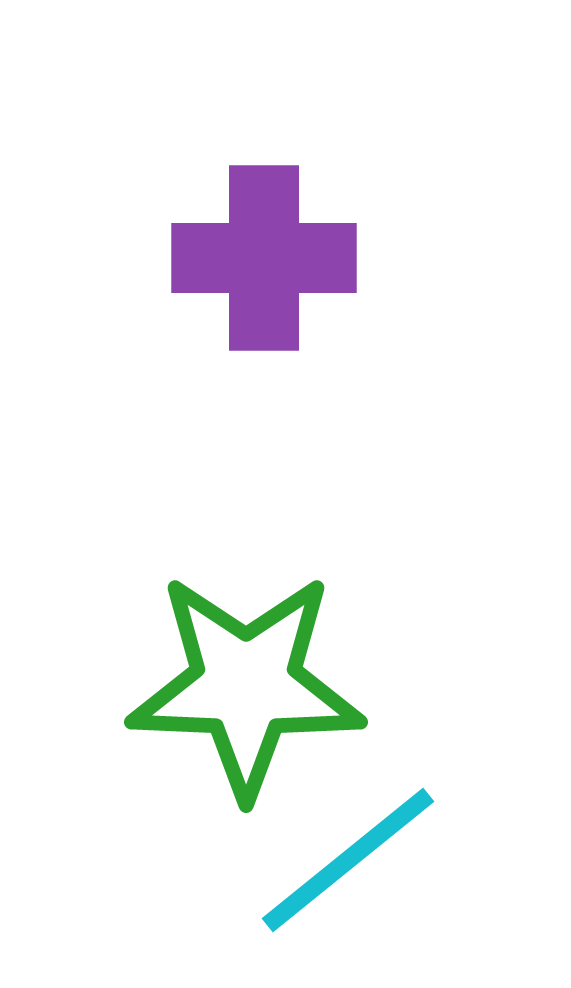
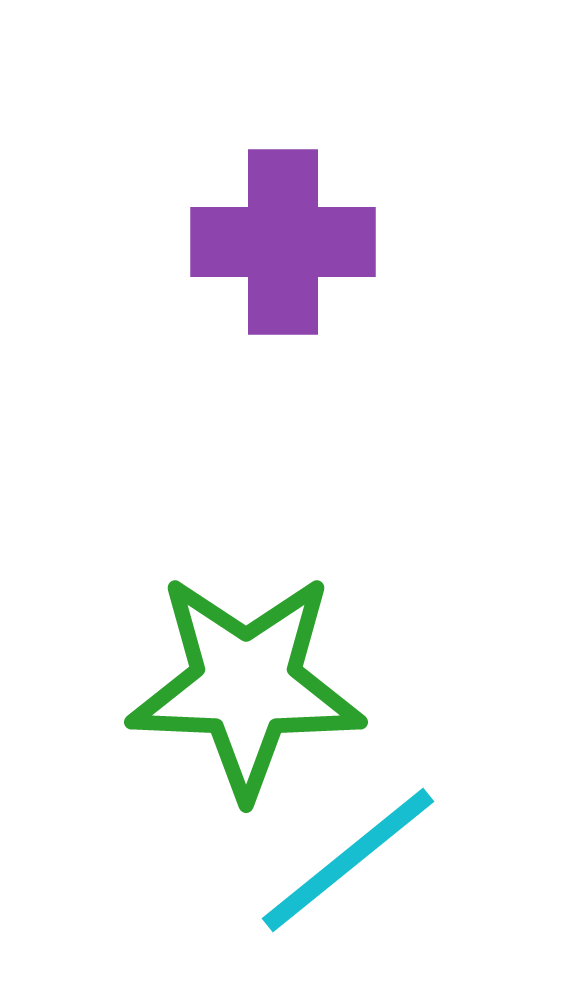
purple cross: moved 19 px right, 16 px up
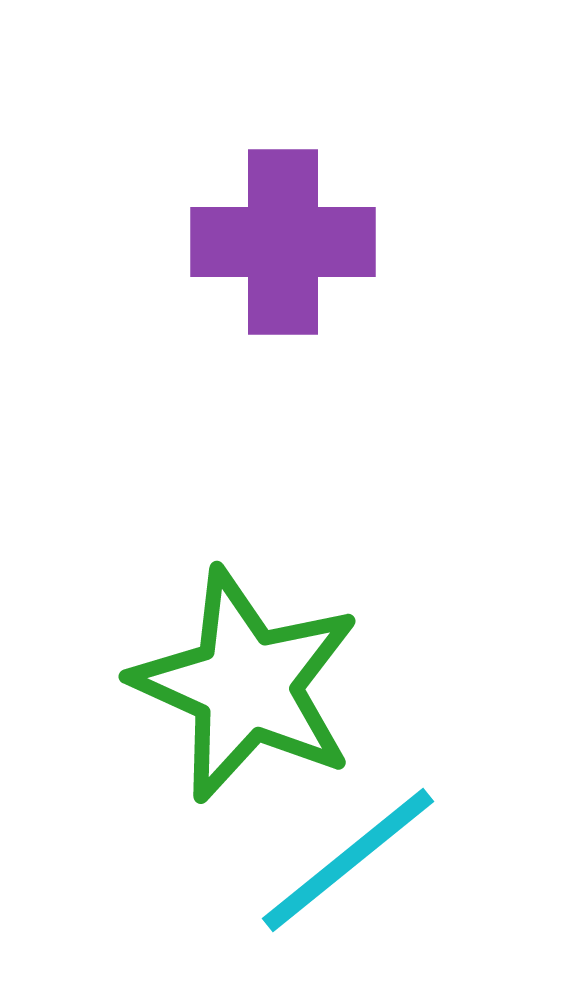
green star: rotated 22 degrees clockwise
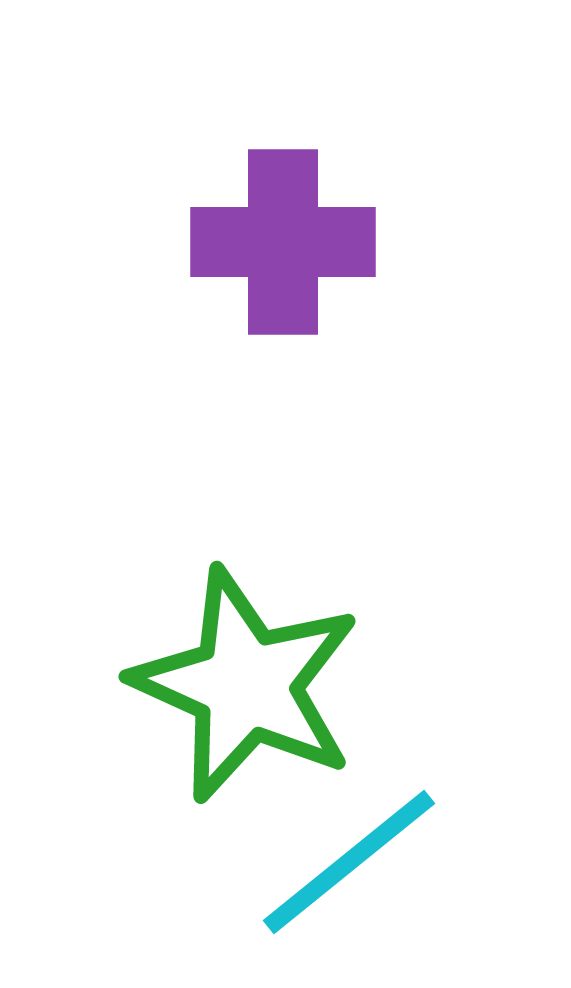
cyan line: moved 1 px right, 2 px down
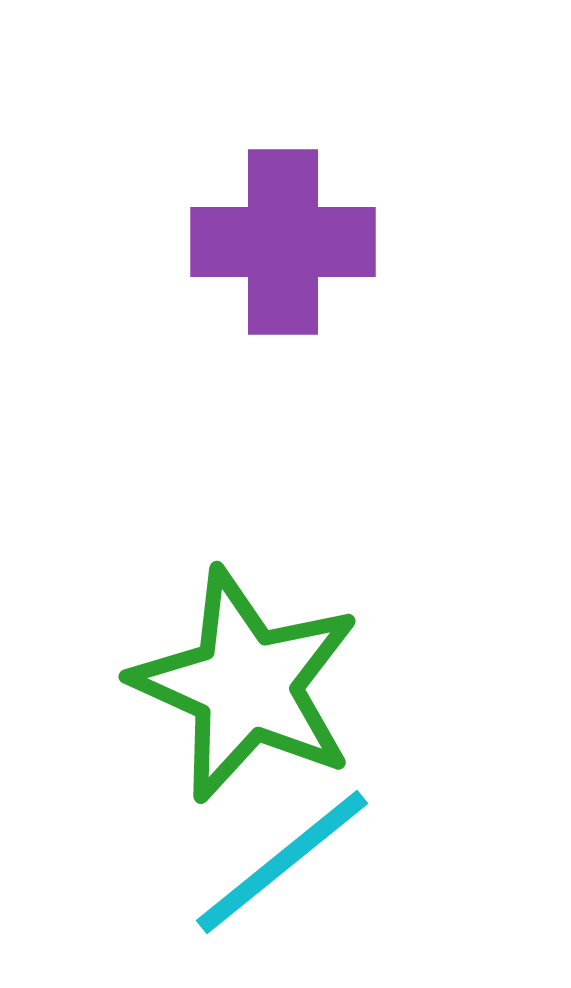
cyan line: moved 67 px left
